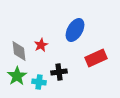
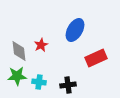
black cross: moved 9 px right, 13 px down
green star: rotated 30 degrees clockwise
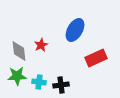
black cross: moved 7 px left
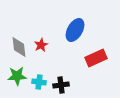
gray diamond: moved 4 px up
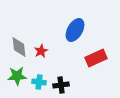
red star: moved 6 px down
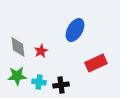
gray diamond: moved 1 px left
red rectangle: moved 5 px down
